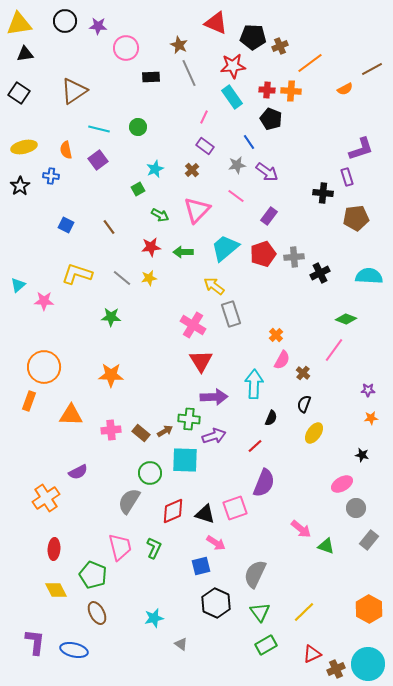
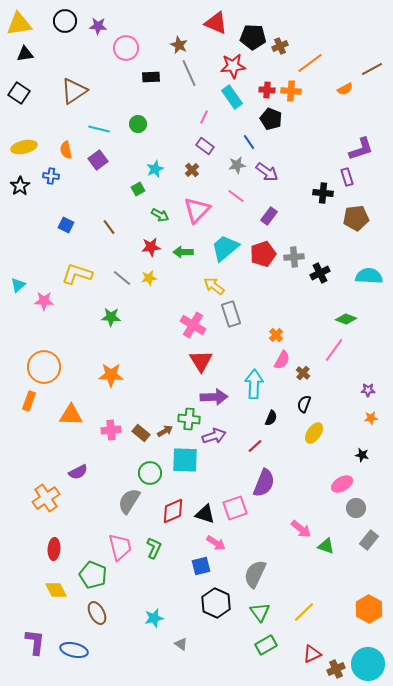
green circle at (138, 127): moved 3 px up
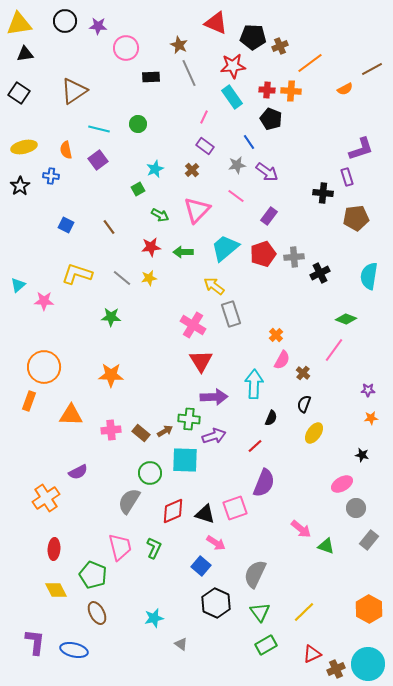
cyan semicircle at (369, 276): rotated 84 degrees counterclockwise
blue square at (201, 566): rotated 36 degrees counterclockwise
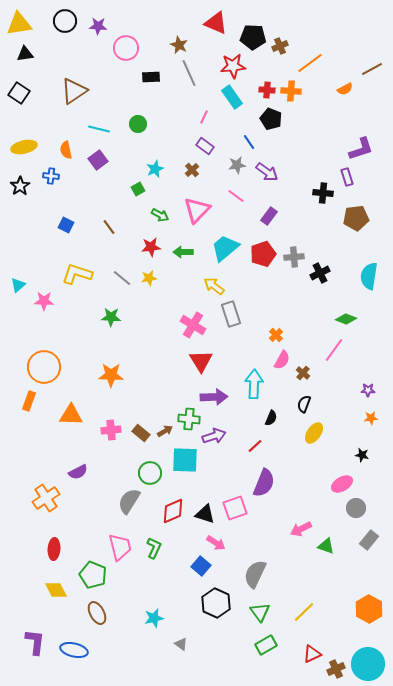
pink arrow at (301, 529): rotated 115 degrees clockwise
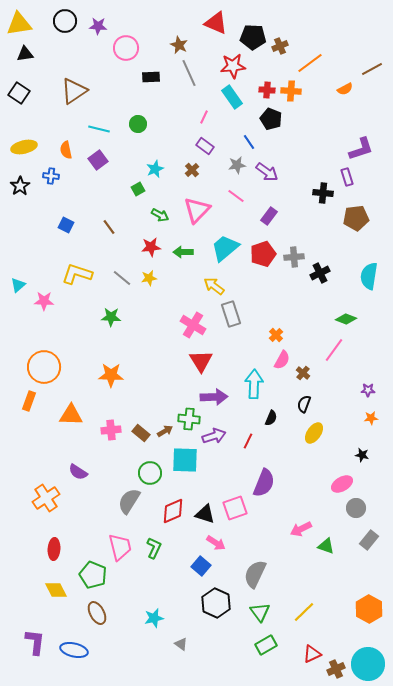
red line at (255, 446): moved 7 px left, 5 px up; rotated 21 degrees counterclockwise
purple semicircle at (78, 472): rotated 60 degrees clockwise
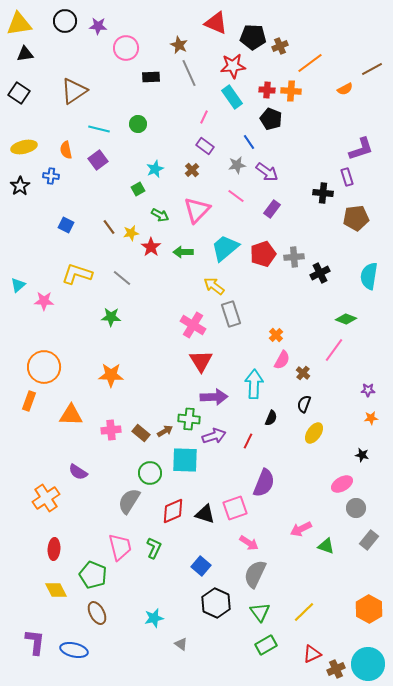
purple rectangle at (269, 216): moved 3 px right, 7 px up
red star at (151, 247): rotated 30 degrees counterclockwise
yellow star at (149, 278): moved 18 px left, 45 px up
pink arrow at (216, 543): moved 33 px right
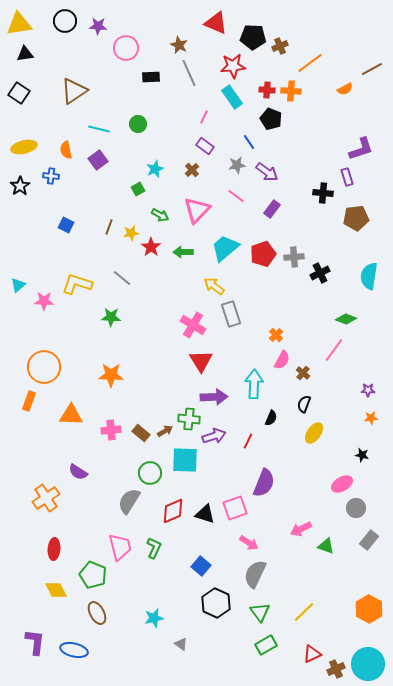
brown line at (109, 227): rotated 56 degrees clockwise
yellow L-shape at (77, 274): moved 10 px down
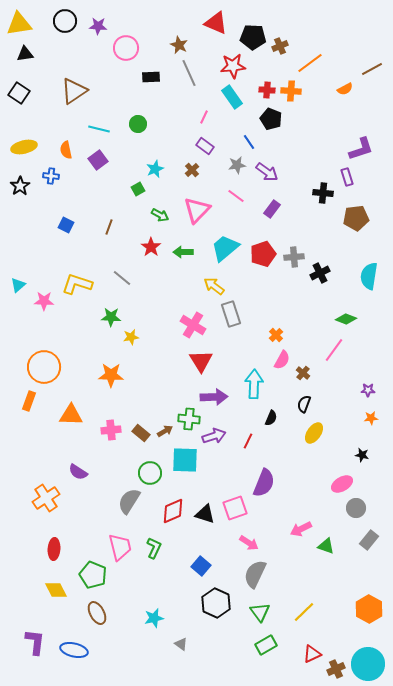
yellow star at (131, 233): moved 104 px down
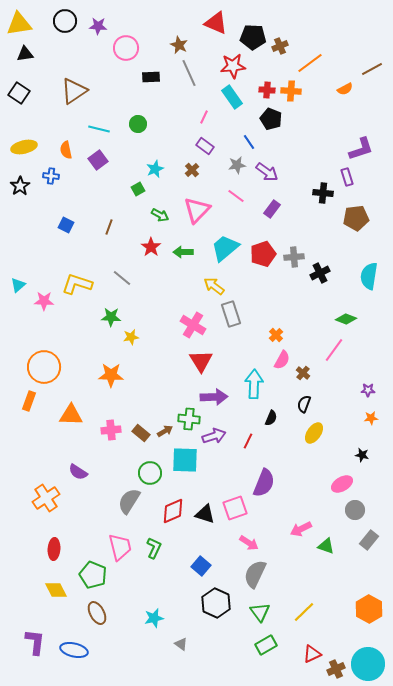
gray circle at (356, 508): moved 1 px left, 2 px down
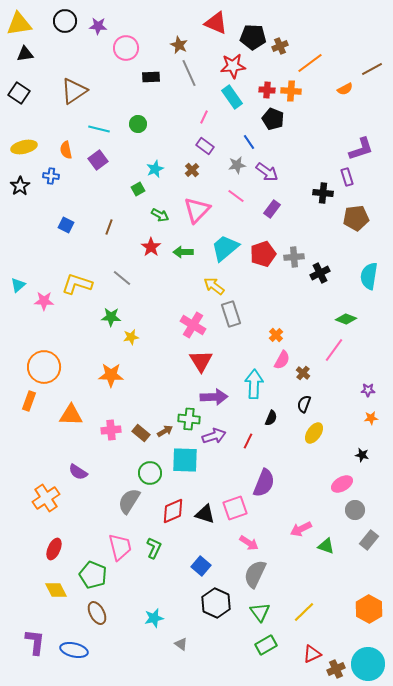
black pentagon at (271, 119): moved 2 px right
red ellipse at (54, 549): rotated 20 degrees clockwise
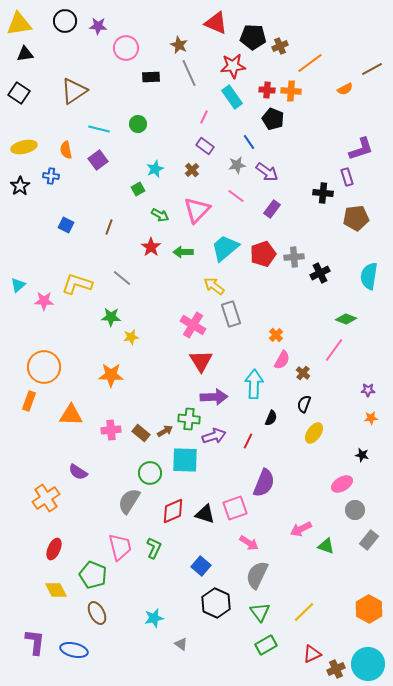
gray semicircle at (255, 574): moved 2 px right, 1 px down
